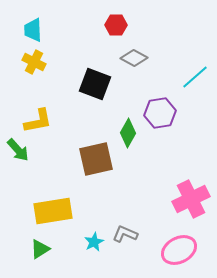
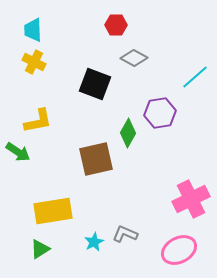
green arrow: moved 2 px down; rotated 15 degrees counterclockwise
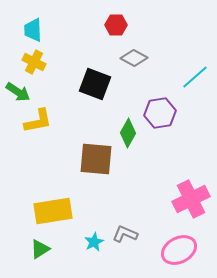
green arrow: moved 60 px up
brown square: rotated 18 degrees clockwise
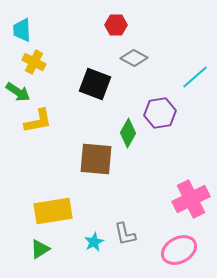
cyan trapezoid: moved 11 px left
gray L-shape: rotated 125 degrees counterclockwise
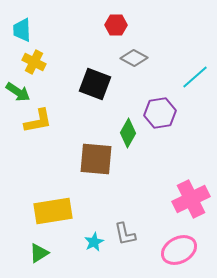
green triangle: moved 1 px left, 4 px down
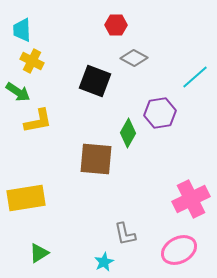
yellow cross: moved 2 px left, 1 px up
black square: moved 3 px up
yellow rectangle: moved 27 px left, 13 px up
cyan star: moved 10 px right, 20 px down
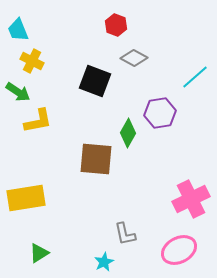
red hexagon: rotated 20 degrees clockwise
cyan trapezoid: moved 4 px left; rotated 20 degrees counterclockwise
